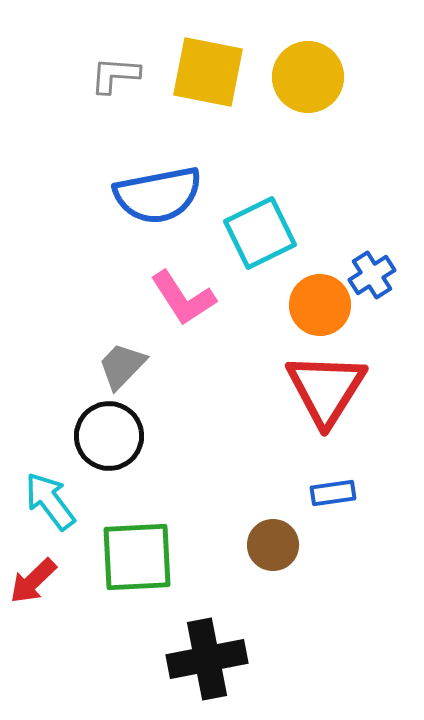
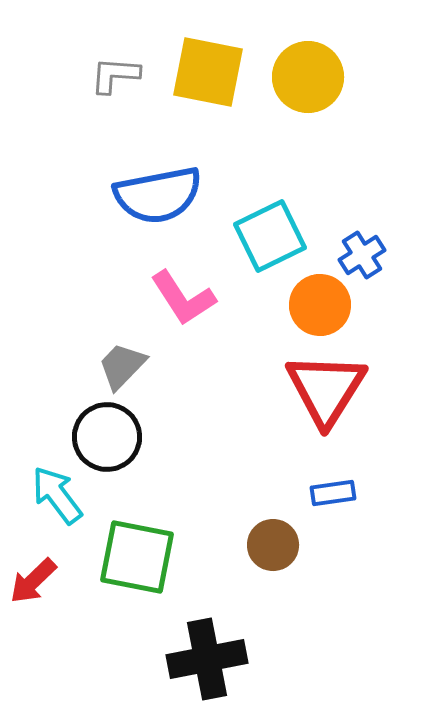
cyan square: moved 10 px right, 3 px down
blue cross: moved 10 px left, 20 px up
black circle: moved 2 px left, 1 px down
cyan arrow: moved 7 px right, 6 px up
green square: rotated 14 degrees clockwise
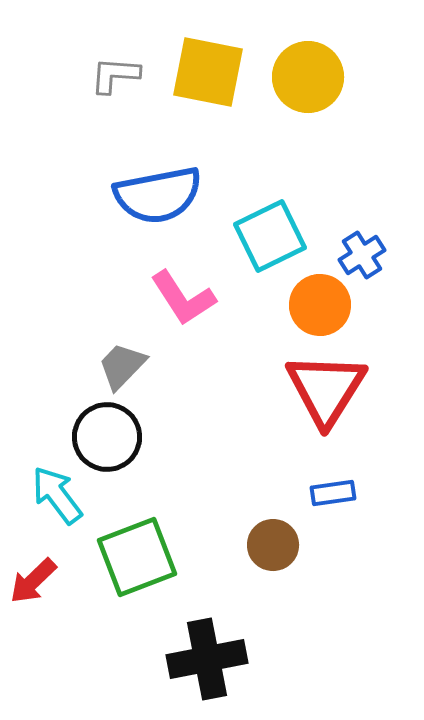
green square: rotated 32 degrees counterclockwise
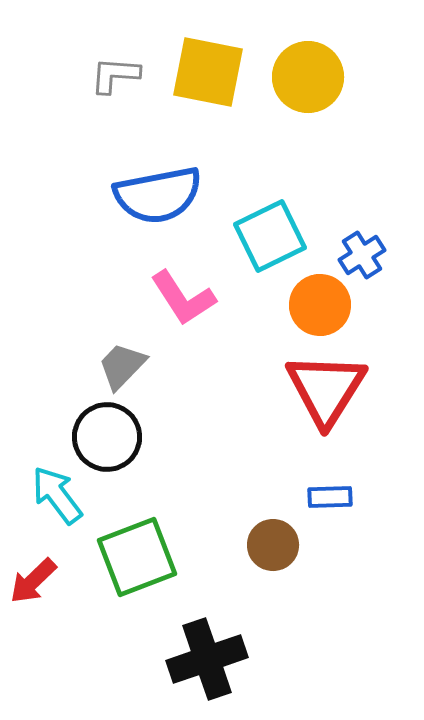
blue rectangle: moved 3 px left, 4 px down; rotated 6 degrees clockwise
black cross: rotated 8 degrees counterclockwise
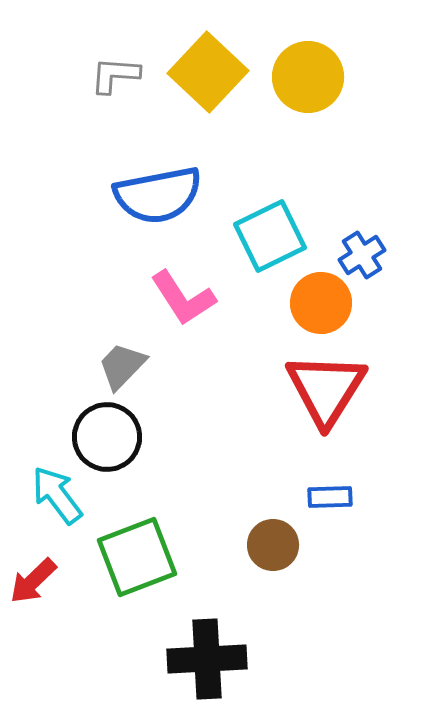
yellow square: rotated 32 degrees clockwise
orange circle: moved 1 px right, 2 px up
black cross: rotated 16 degrees clockwise
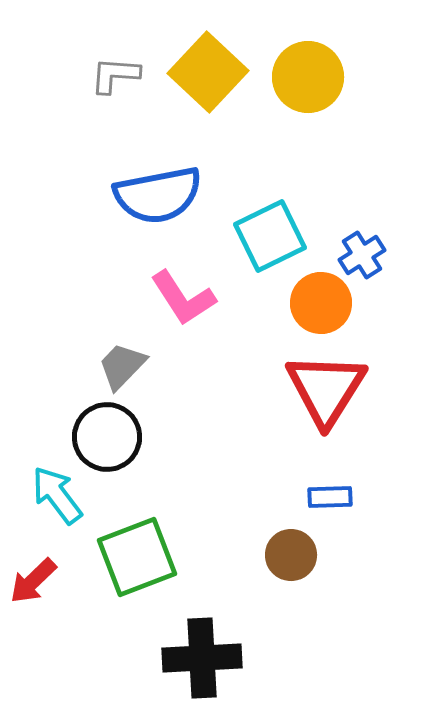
brown circle: moved 18 px right, 10 px down
black cross: moved 5 px left, 1 px up
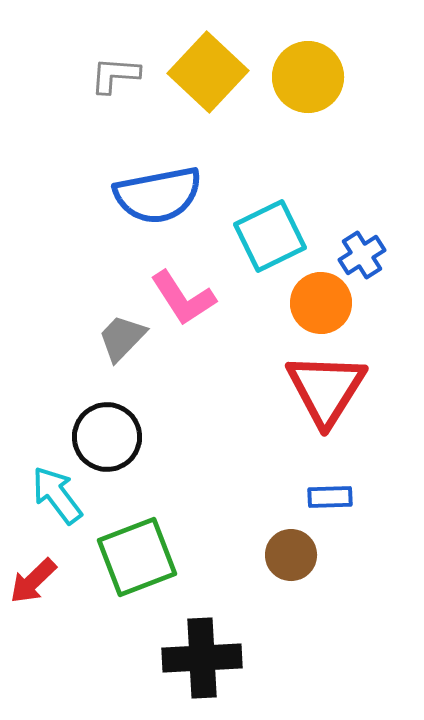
gray trapezoid: moved 28 px up
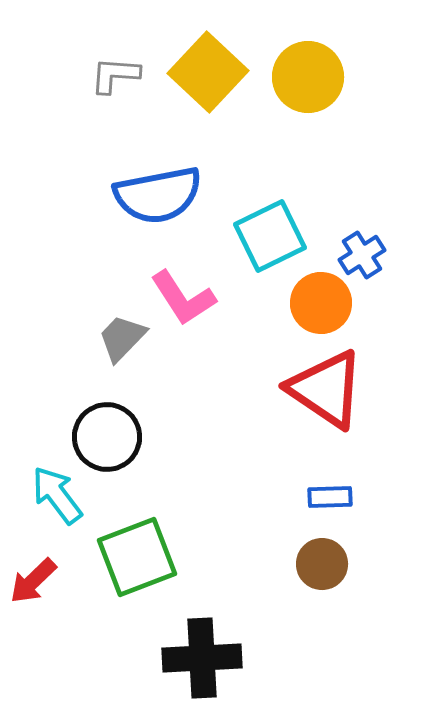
red triangle: rotated 28 degrees counterclockwise
brown circle: moved 31 px right, 9 px down
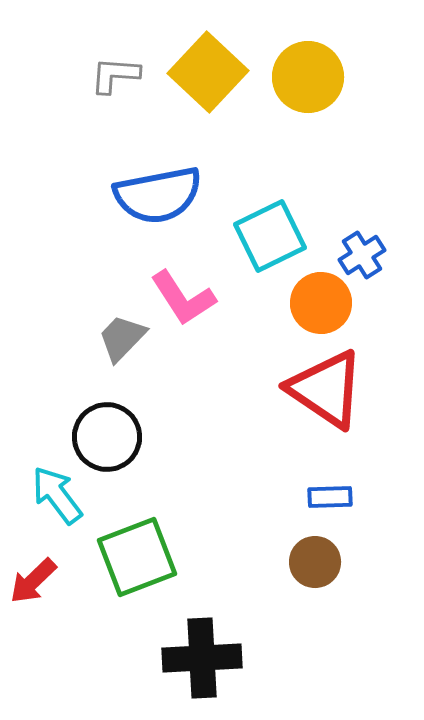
brown circle: moved 7 px left, 2 px up
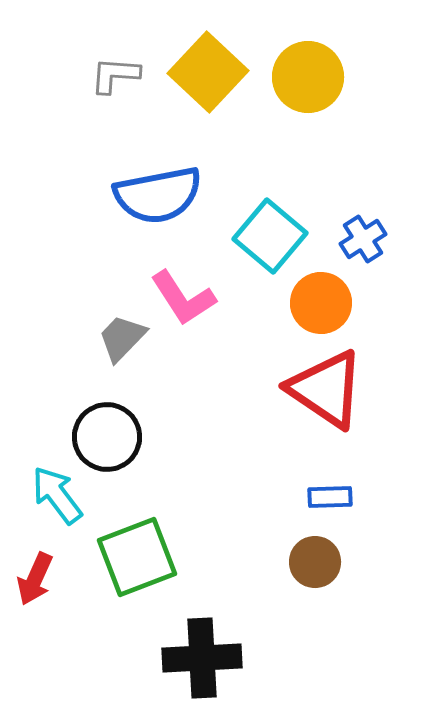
cyan square: rotated 24 degrees counterclockwise
blue cross: moved 1 px right, 16 px up
red arrow: moved 2 px right, 2 px up; rotated 22 degrees counterclockwise
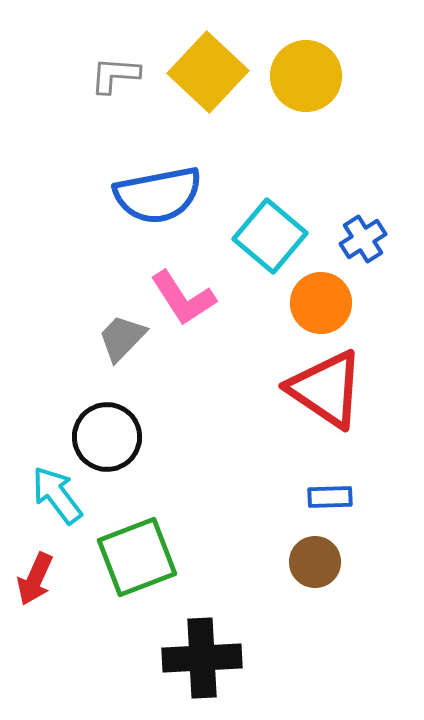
yellow circle: moved 2 px left, 1 px up
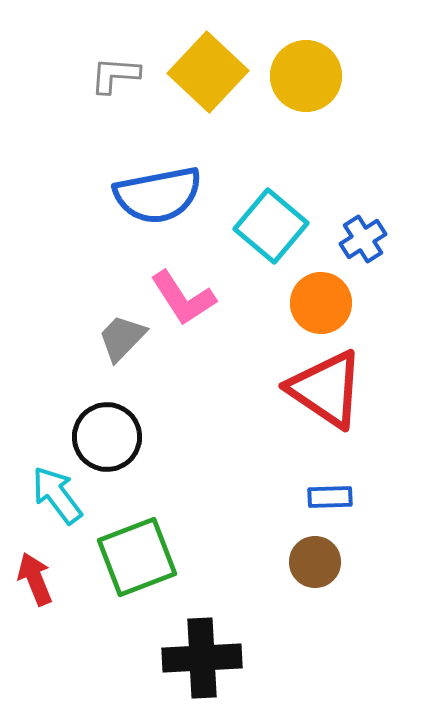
cyan square: moved 1 px right, 10 px up
red arrow: rotated 134 degrees clockwise
